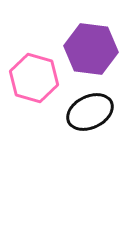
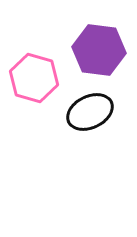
purple hexagon: moved 8 px right, 1 px down
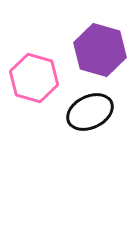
purple hexagon: moved 1 px right; rotated 9 degrees clockwise
